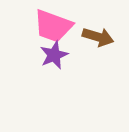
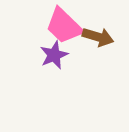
pink trapezoid: moved 11 px right; rotated 24 degrees clockwise
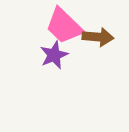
brown arrow: rotated 12 degrees counterclockwise
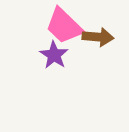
purple star: rotated 16 degrees counterclockwise
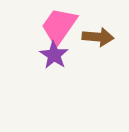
pink trapezoid: moved 5 px left; rotated 81 degrees clockwise
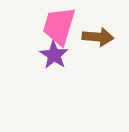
pink trapezoid: rotated 18 degrees counterclockwise
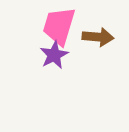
purple star: rotated 12 degrees clockwise
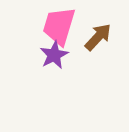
brown arrow: rotated 52 degrees counterclockwise
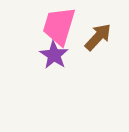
purple star: rotated 12 degrees counterclockwise
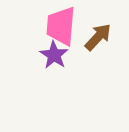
pink trapezoid: moved 2 px right; rotated 12 degrees counterclockwise
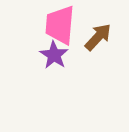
pink trapezoid: moved 1 px left, 1 px up
